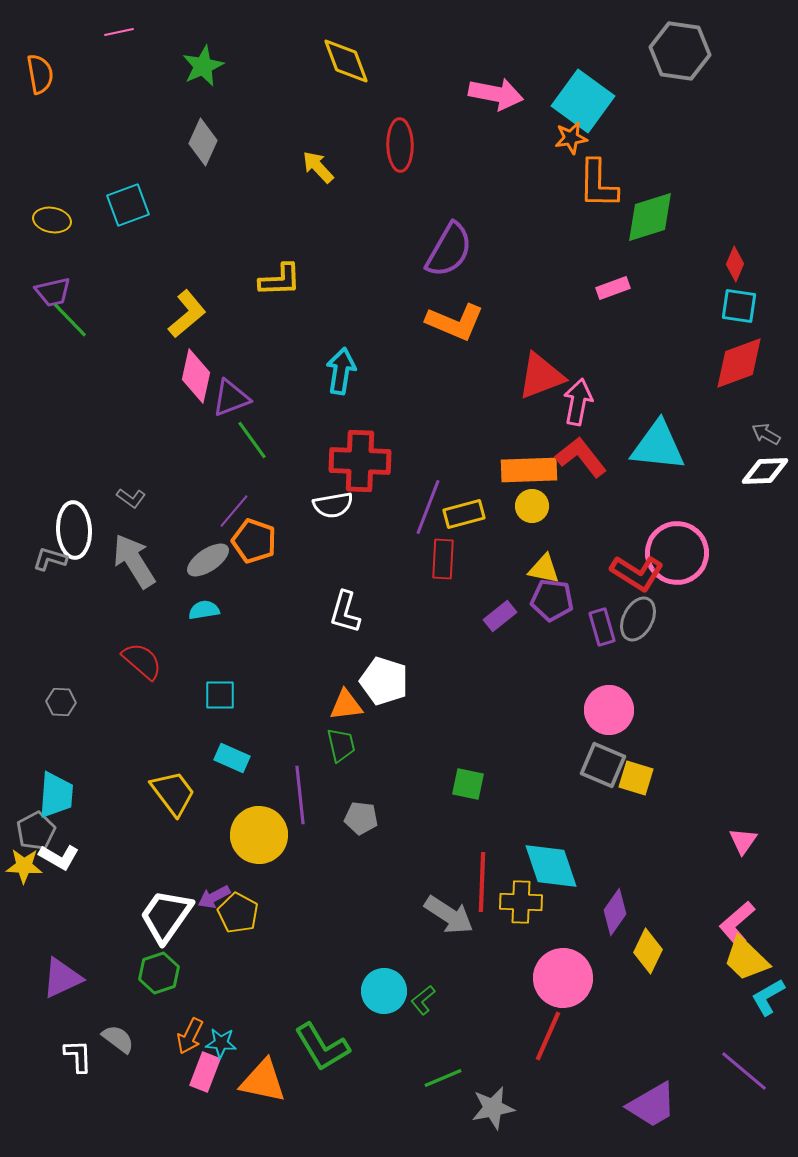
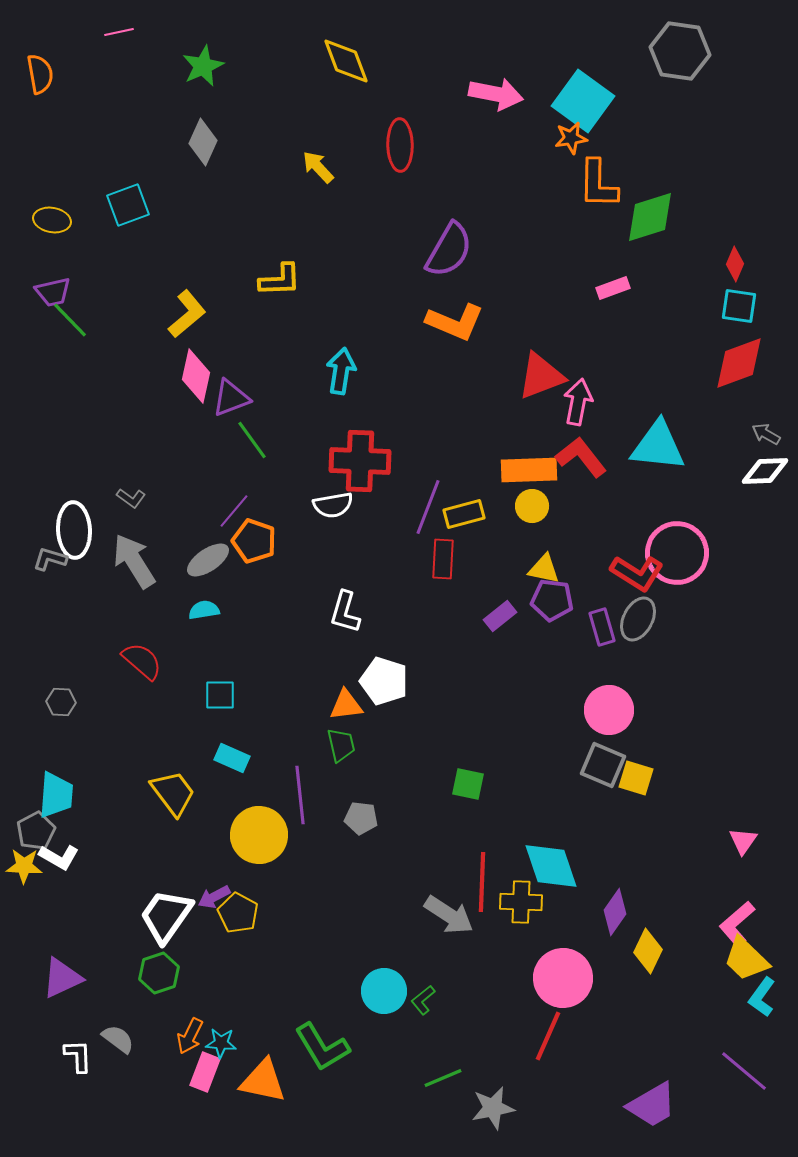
cyan L-shape at (768, 997): moved 6 px left; rotated 24 degrees counterclockwise
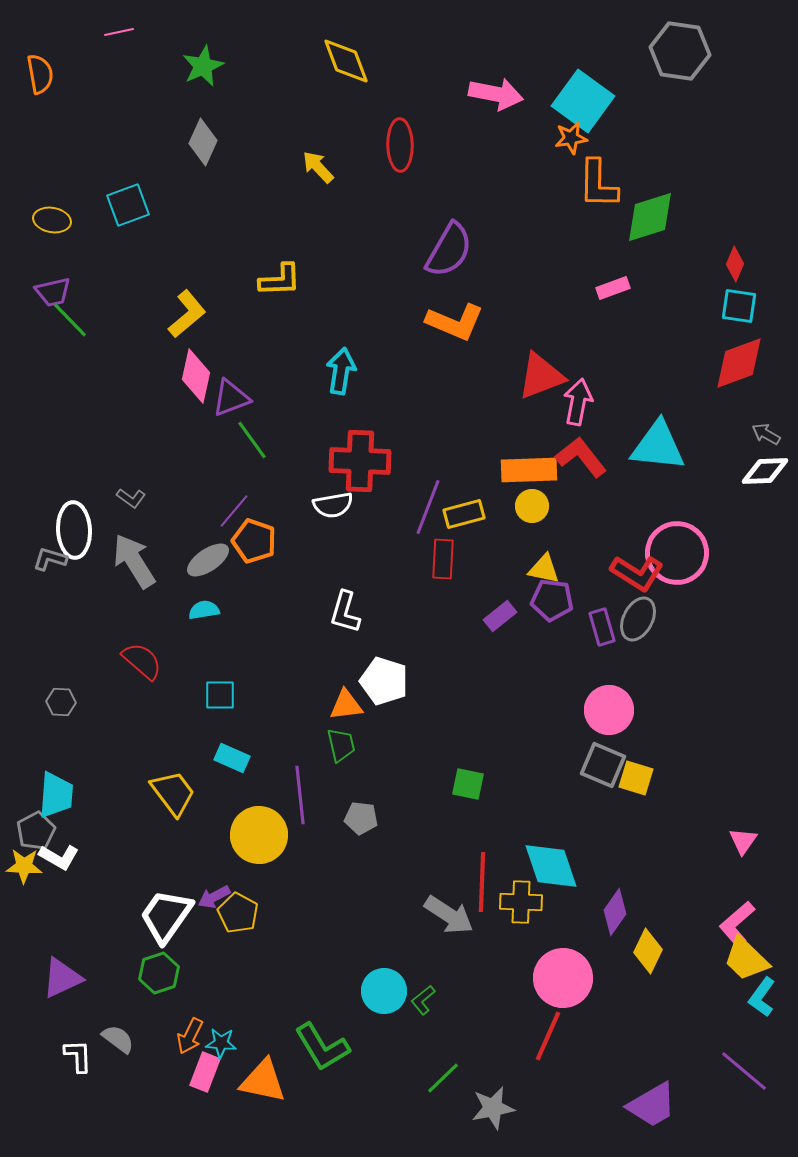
green line at (443, 1078): rotated 21 degrees counterclockwise
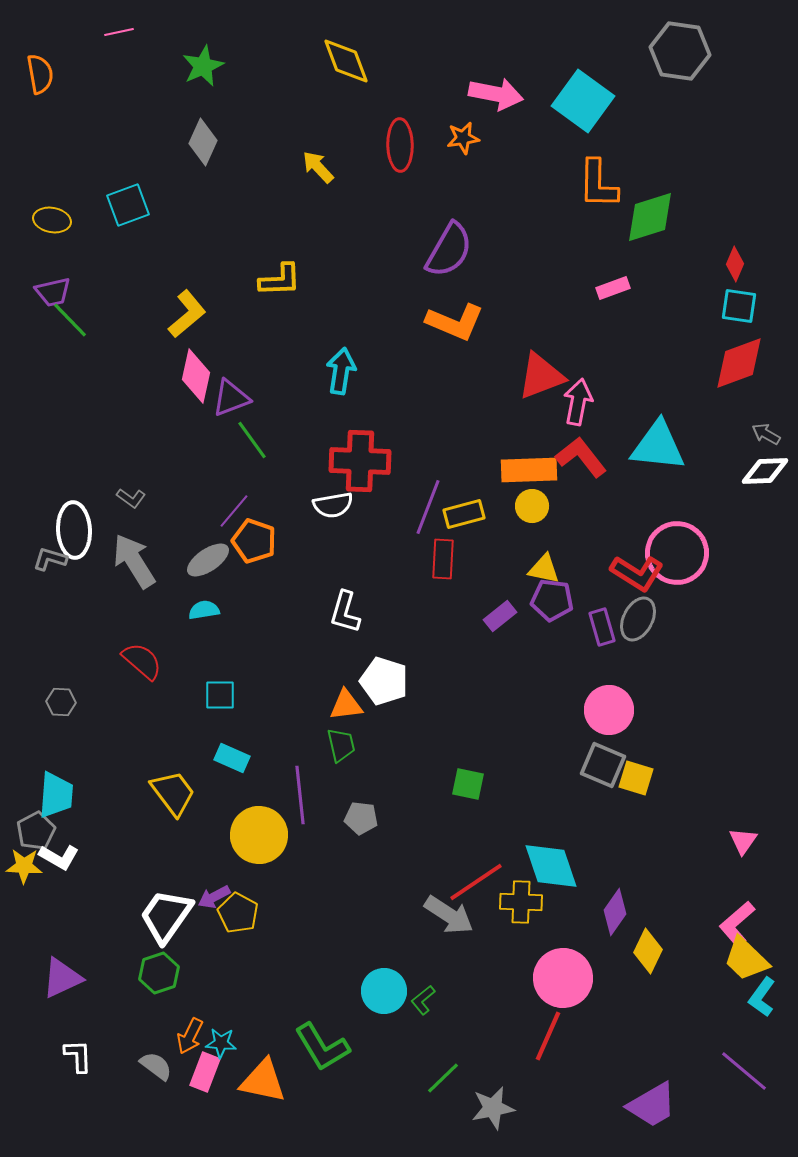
orange star at (571, 138): moved 108 px left
red line at (482, 882): moved 6 px left; rotated 54 degrees clockwise
gray semicircle at (118, 1039): moved 38 px right, 27 px down
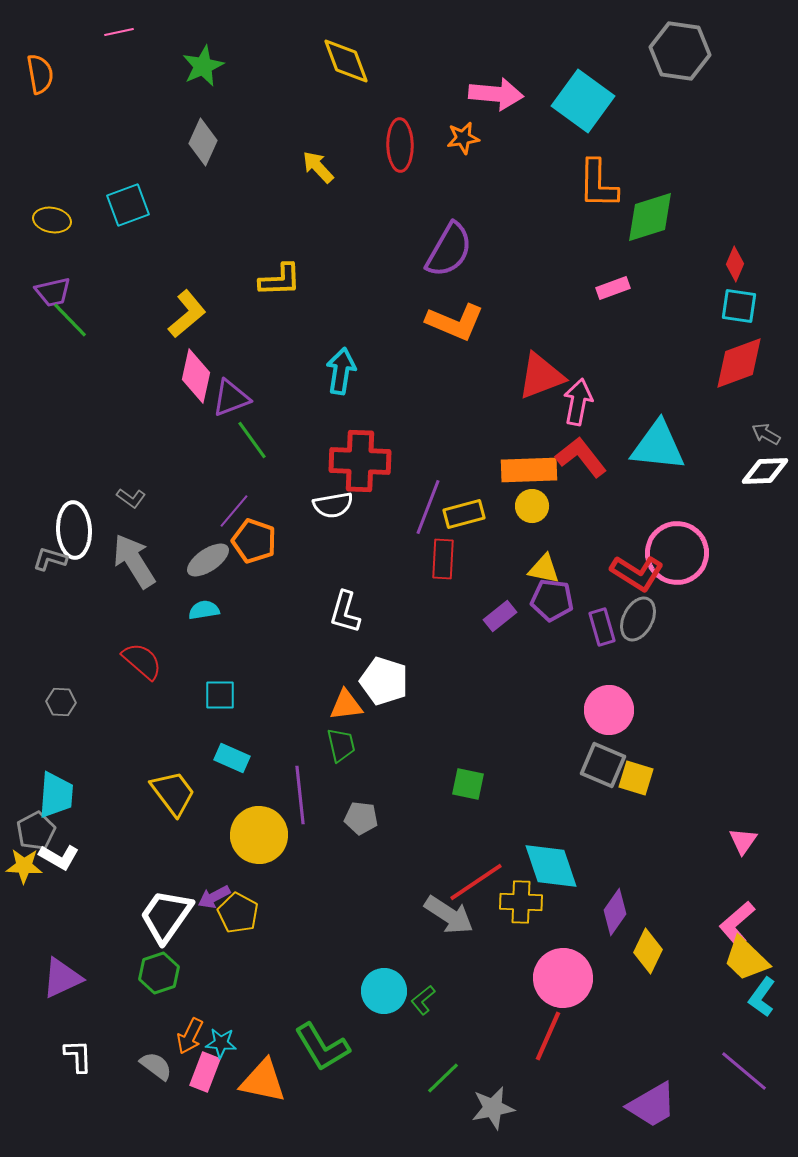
pink arrow at (496, 94): rotated 6 degrees counterclockwise
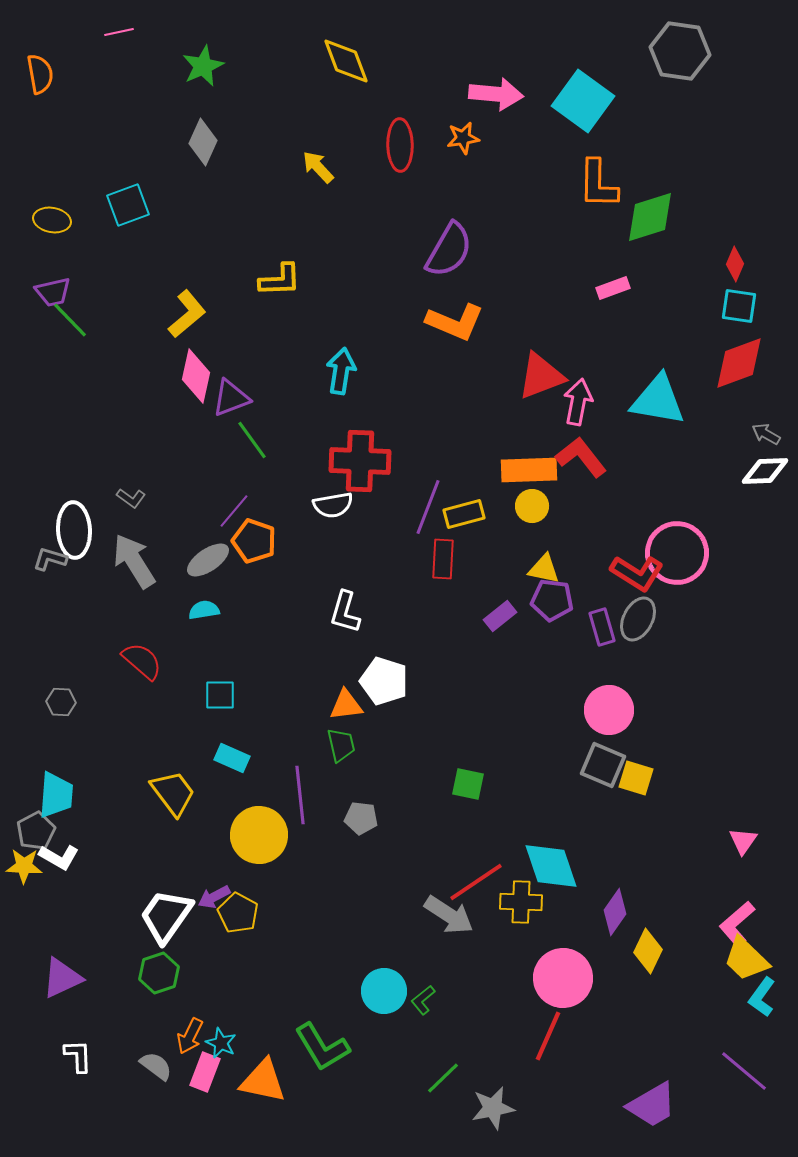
cyan triangle at (658, 446): moved 46 px up; rotated 4 degrees clockwise
cyan star at (221, 1043): rotated 20 degrees clockwise
